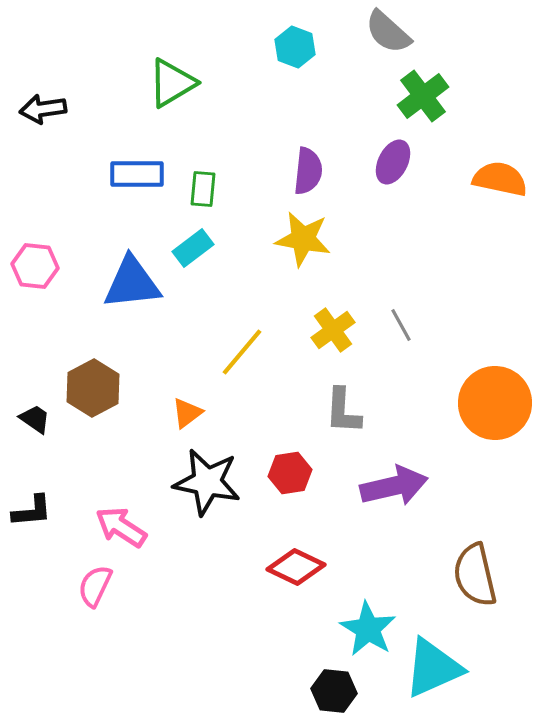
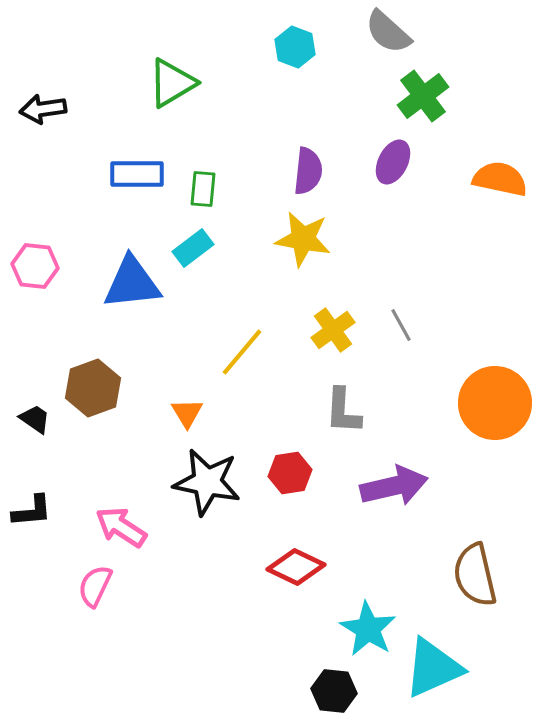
brown hexagon: rotated 8 degrees clockwise
orange triangle: rotated 24 degrees counterclockwise
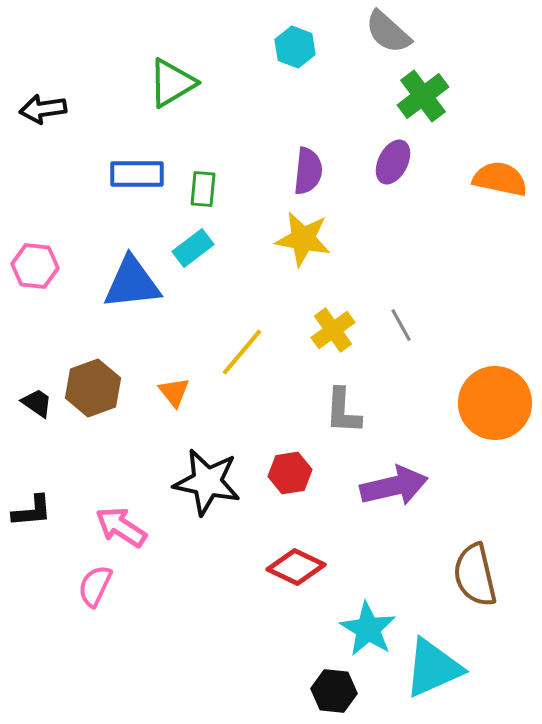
orange triangle: moved 13 px left, 21 px up; rotated 8 degrees counterclockwise
black trapezoid: moved 2 px right, 16 px up
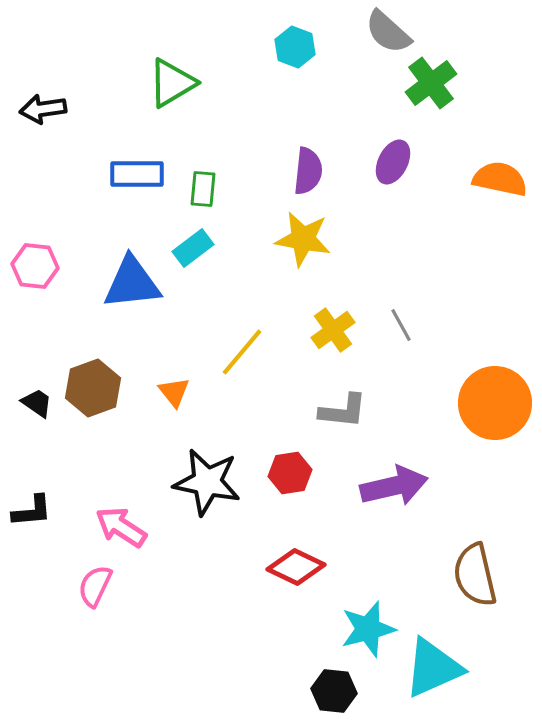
green cross: moved 8 px right, 13 px up
gray L-shape: rotated 87 degrees counterclockwise
cyan star: rotated 26 degrees clockwise
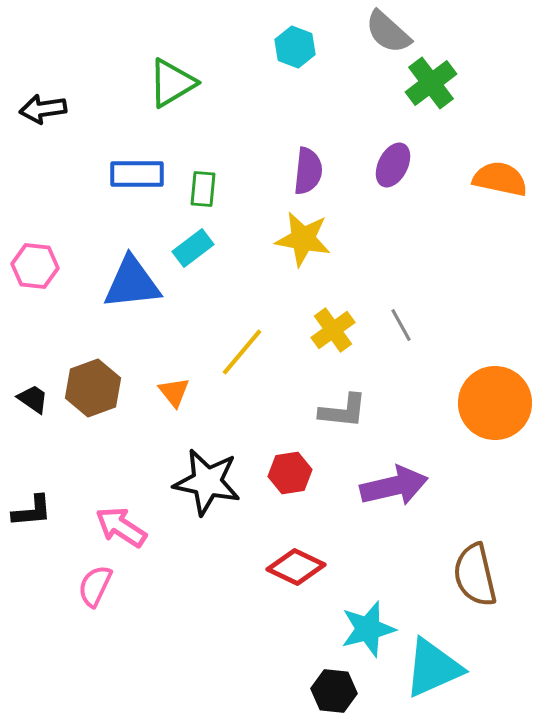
purple ellipse: moved 3 px down
black trapezoid: moved 4 px left, 4 px up
